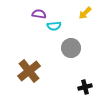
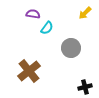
purple semicircle: moved 6 px left
cyan semicircle: moved 7 px left, 2 px down; rotated 48 degrees counterclockwise
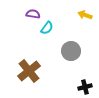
yellow arrow: moved 2 px down; rotated 64 degrees clockwise
gray circle: moved 3 px down
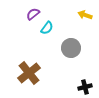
purple semicircle: rotated 48 degrees counterclockwise
gray circle: moved 3 px up
brown cross: moved 2 px down
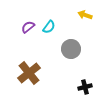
purple semicircle: moved 5 px left, 13 px down
cyan semicircle: moved 2 px right, 1 px up
gray circle: moved 1 px down
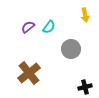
yellow arrow: rotated 120 degrees counterclockwise
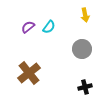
gray circle: moved 11 px right
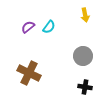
gray circle: moved 1 px right, 7 px down
brown cross: rotated 25 degrees counterclockwise
black cross: rotated 24 degrees clockwise
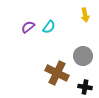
brown cross: moved 28 px right
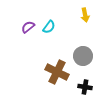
brown cross: moved 1 px up
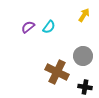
yellow arrow: moved 1 px left; rotated 136 degrees counterclockwise
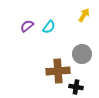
purple semicircle: moved 1 px left, 1 px up
gray circle: moved 1 px left, 2 px up
brown cross: moved 1 px right, 1 px up; rotated 30 degrees counterclockwise
black cross: moved 9 px left
